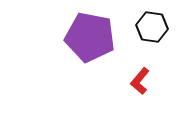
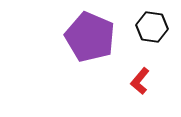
purple pentagon: rotated 12 degrees clockwise
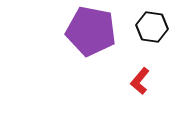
purple pentagon: moved 1 px right, 6 px up; rotated 12 degrees counterclockwise
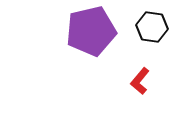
purple pentagon: rotated 24 degrees counterclockwise
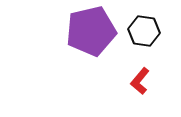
black hexagon: moved 8 px left, 4 px down
